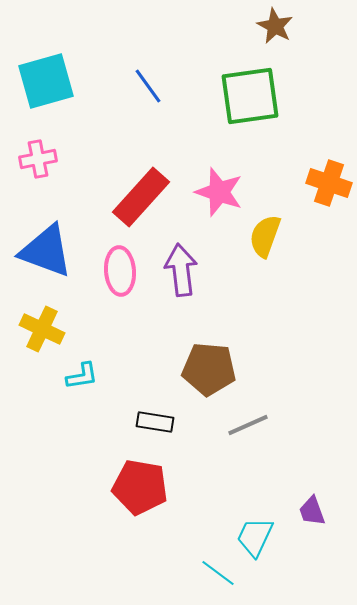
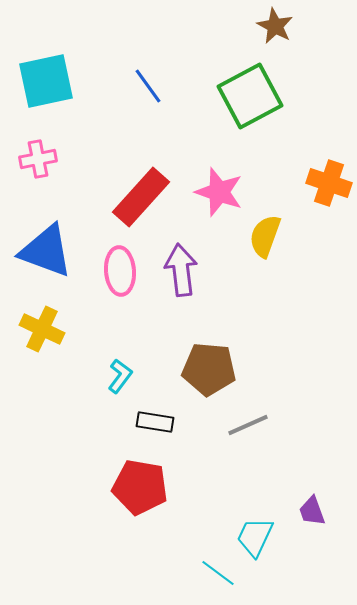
cyan square: rotated 4 degrees clockwise
green square: rotated 20 degrees counterclockwise
cyan L-shape: moved 38 px right; rotated 44 degrees counterclockwise
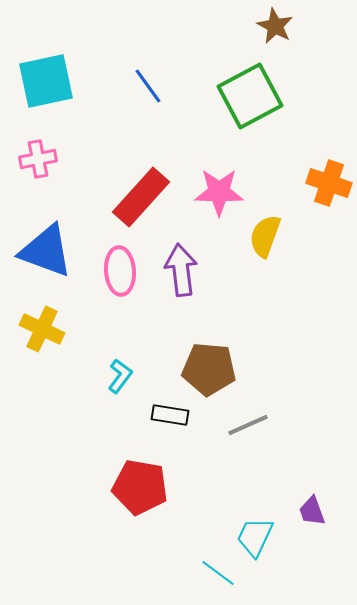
pink star: rotated 18 degrees counterclockwise
black rectangle: moved 15 px right, 7 px up
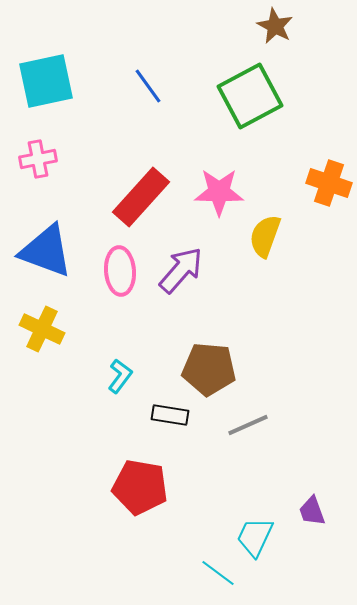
purple arrow: rotated 48 degrees clockwise
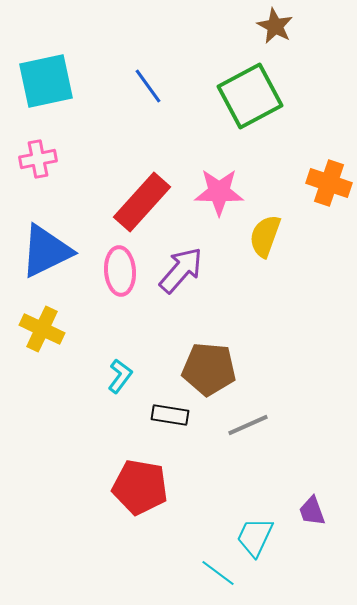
red rectangle: moved 1 px right, 5 px down
blue triangle: rotated 46 degrees counterclockwise
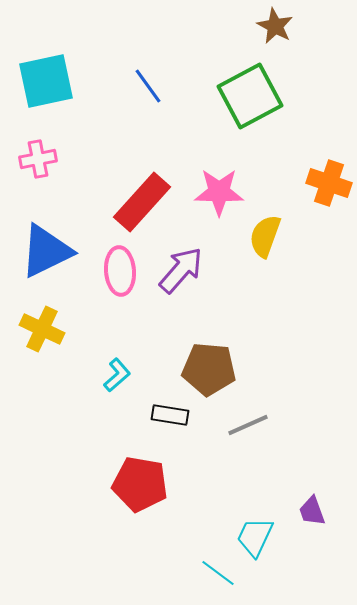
cyan L-shape: moved 3 px left, 1 px up; rotated 12 degrees clockwise
red pentagon: moved 3 px up
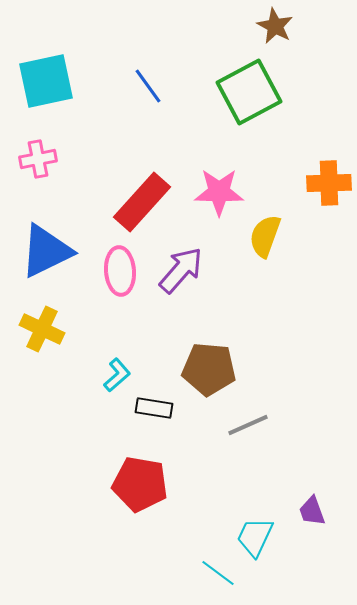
green square: moved 1 px left, 4 px up
orange cross: rotated 21 degrees counterclockwise
black rectangle: moved 16 px left, 7 px up
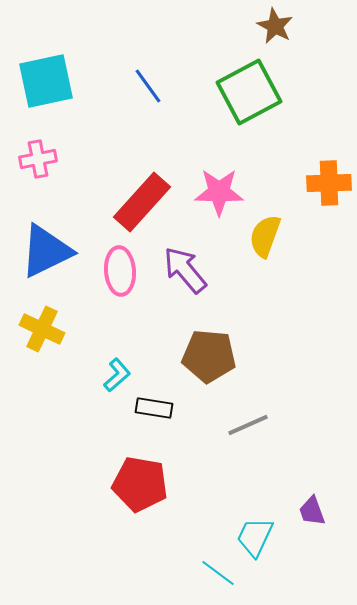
purple arrow: moved 4 px right; rotated 81 degrees counterclockwise
brown pentagon: moved 13 px up
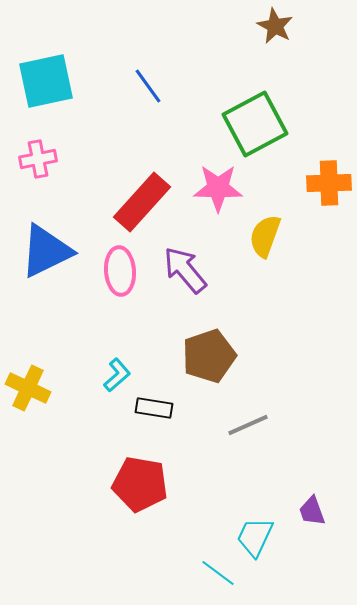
green square: moved 6 px right, 32 px down
pink star: moved 1 px left, 4 px up
yellow cross: moved 14 px left, 59 px down
brown pentagon: rotated 24 degrees counterclockwise
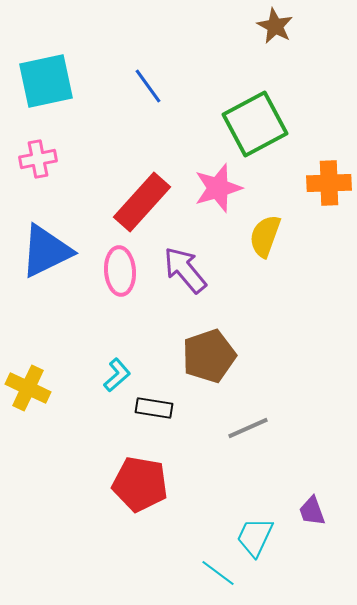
pink star: rotated 18 degrees counterclockwise
gray line: moved 3 px down
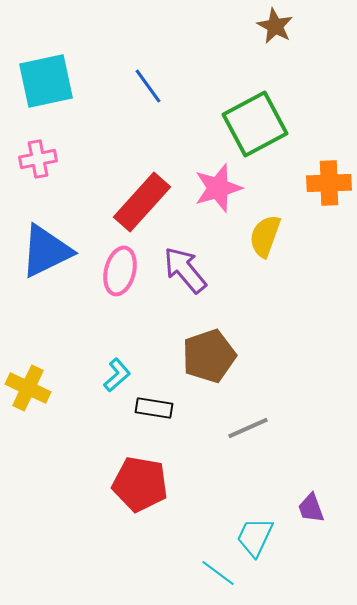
pink ellipse: rotated 18 degrees clockwise
purple trapezoid: moved 1 px left, 3 px up
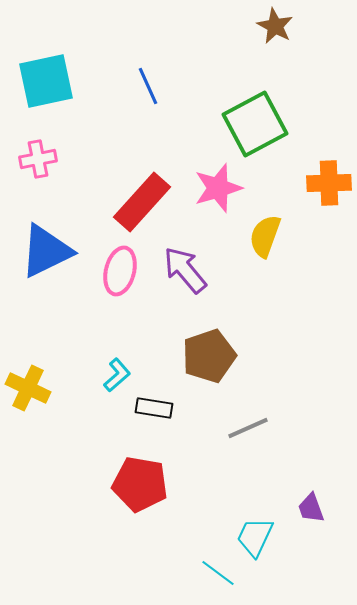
blue line: rotated 12 degrees clockwise
